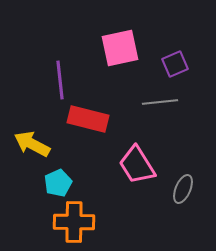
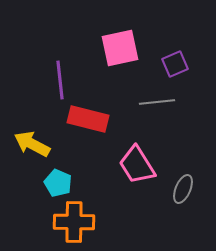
gray line: moved 3 px left
cyan pentagon: rotated 24 degrees counterclockwise
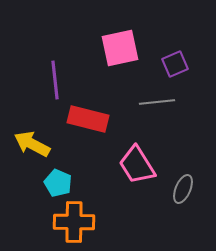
purple line: moved 5 px left
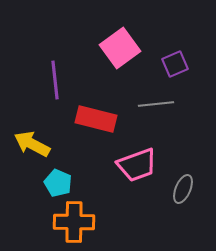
pink square: rotated 24 degrees counterclockwise
gray line: moved 1 px left, 2 px down
red rectangle: moved 8 px right
pink trapezoid: rotated 78 degrees counterclockwise
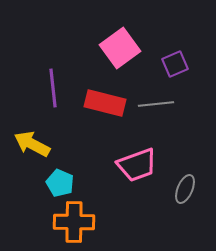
purple line: moved 2 px left, 8 px down
red rectangle: moved 9 px right, 16 px up
cyan pentagon: moved 2 px right
gray ellipse: moved 2 px right
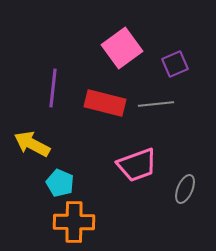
pink square: moved 2 px right
purple line: rotated 12 degrees clockwise
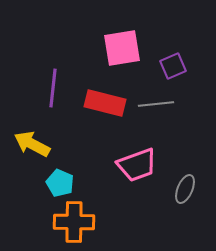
pink square: rotated 27 degrees clockwise
purple square: moved 2 px left, 2 px down
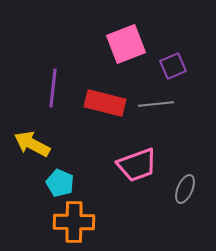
pink square: moved 4 px right, 4 px up; rotated 12 degrees counterclockwise
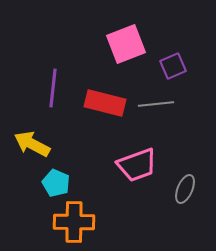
cyan pentagon: moved 4 px left
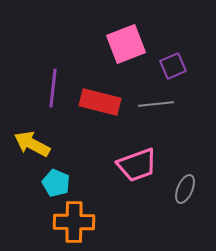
red rectangle: moved 5 px left, 1 px up
